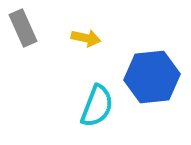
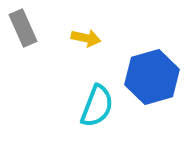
blue hexagon: rotated 10 degrees counterclockwise
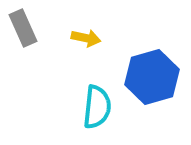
cyan semicircle: moved 1 px down; rotated 15 degrees counterclockwise
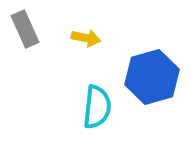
gray rectangle: moved 2 px right, 1 px down
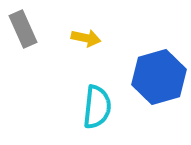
gray rectangle: moved 2 px left
blue hexagon: moved 7 px right
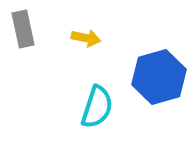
gray rectangle: rotated 12 degrees clockwise
cyan semicircle: rotated 12 degrees clockwise
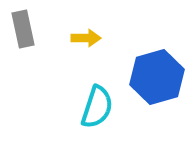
yellow arrow: rotated 12 degrees counterclockwise
blue hexagon: moved 2 px left
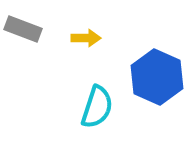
gray rectangle: rotated 57 degrees counterclockwise
blue hexagon: rotated 20 degrees counterclockwise
